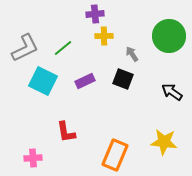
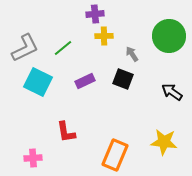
cyan square: moved 5 px left, 1 px down
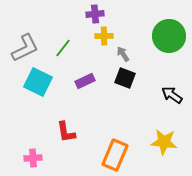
green line: rotated 12 degrees counterclockwise
gray arrow: moved 9 px left
black square: moved 2 px right, 1 px up
black arrow: moved 3 px down
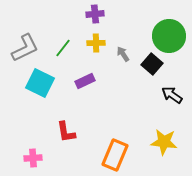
yellow cross: moved 8 px left, 7 px down
black square: moved 27 px right, 14 px up; rotated 20 degrees clockwise
cyan square: moved 2 px right, 1 px down
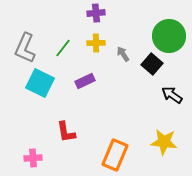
purple cross: moved 1 px right, 1 px up
gray L-shape: rotated 140 degrees clockwise
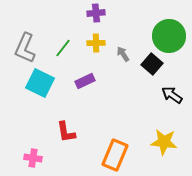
pink cross: rotated 12 degrees clockwise
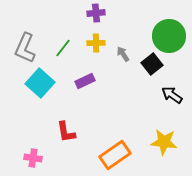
black square: rotated 10 degrees clockwise
cyan square: rotated 16 degrees clockwise
orange rectangle: rotated 32 degrees clockwise
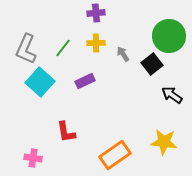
gray L-shape: moved 1 px right, 1 px down
cyan square: moved 1 px up
